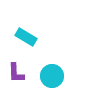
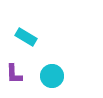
purple L-shape: moved 2 px left, 1 px down
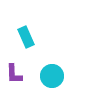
cyan rectangle: rotated 35 degrees clockwise
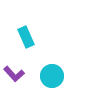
purple L-shape: rotated 40 degrees counterclockwise
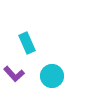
cyan rectangle: moved 1 px right, 6 px down
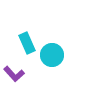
cyan circle: moved 21 px up
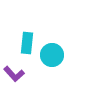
cyan rectangle: rotated 30 degrees clockwise
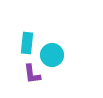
purple L-shape: moved 18 px right; rotated 35 degrees clockwise
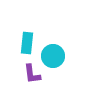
cyan circle: moved 1 px right, 1 px down
